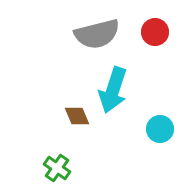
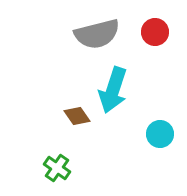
brown diamond: rotated 12 degrees counterclockwise
cyan circle: moved 5 px down
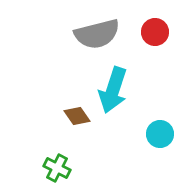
green cross: rotated 8 degrees counterclockwise
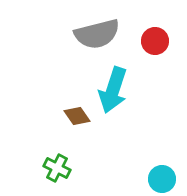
red circle: moved 9 px down
cyan circle: moved 2 px right, 45 px down
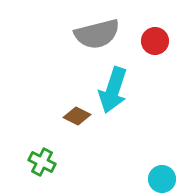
brown diamond: rotated 28 degrees counterclockwise
green cross: moved 15 px left, 6 px up
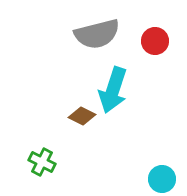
brown diamond: moved 5 px right
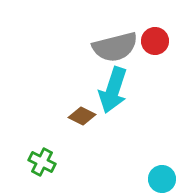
gray semicircle: moved 18 px right, 13 px down
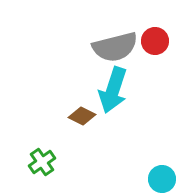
green cross: rotated 28 degrees clockwise
